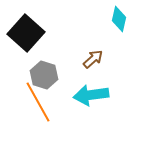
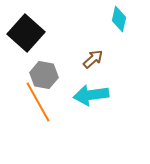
gray hexagon: rotated 8 degrees counterclockwise
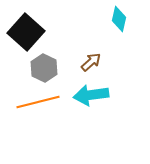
black square: moved 1 px up
brown arrow: moved 2 px left, 3 px down
gray hexagon: moved 7 px up; rotated 16 degrees clockwise
orange line: rotated 75 degrees counterclockwise
